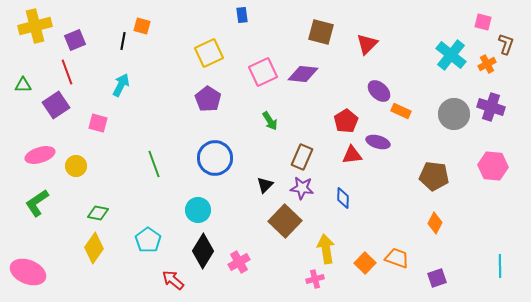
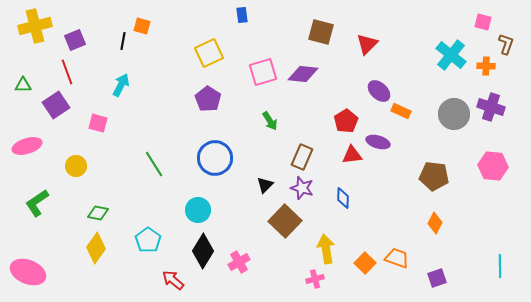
orange cross at (487, 64): moved 1 px left, 2 px down; rotated 30 degrees clockwise
pink square at (263, 72): rotated 8 degrees clockwise
pink ellipse at (40, 155): moved 13 px left, 9 px up
green line at (154, 164): rotated 12 degrees counterclockwise
purple star at (302, 188): rotated 10 degrees clockwise
yellow diamond at (94, 248): moved 2 px right
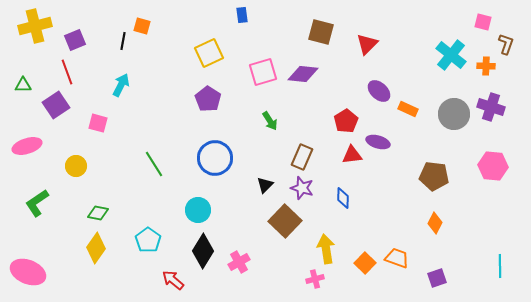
orange rectangle at (401, 111): moved 7 px right, 2 px up
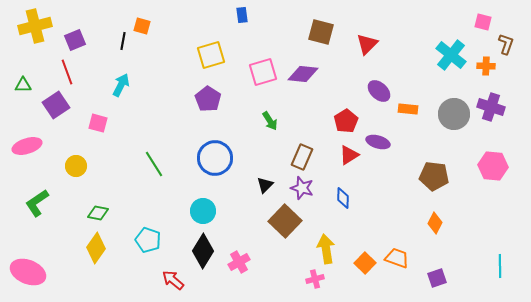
yellow square at (209, 53): moved 2 px right, 2 px down; rotated 8 degrees clockwise
orange rectangle at (408, 109): rotated 18 degrees counterclockwise
red triangle at (352, 155): moved 3 px left; rotated 25 degrees counterclockwise
cyan circle at (198, 210): moved 5 px right, 1 px down
cyan pentagon at (148, 240): rotated 15 degrees counterclockwise
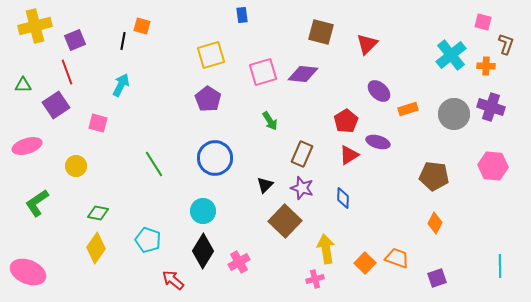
cyan cross at (451, 55): rotated 12 degrees clockwise
orange rectangle at (408, 109): rotated 24 degrees counterclockwise
brown rectangle at (302, 157): moved 3 px up
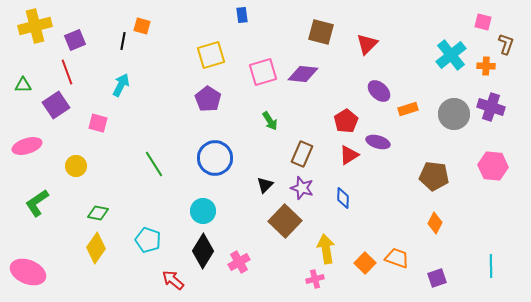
cyan line at (500, 266): moved 9 px left
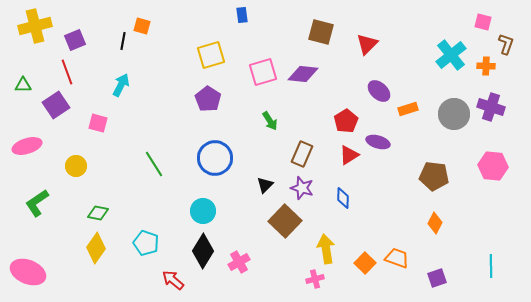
cyan pentagon at (148, 240): moved 2 px left, 3 px down
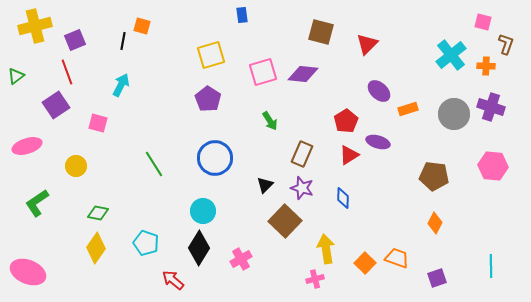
green triangle at (23, 85): moved 7 px left, 9 px up; rotated 36 degrees counterclockwise
black diamond at (203, 251): moved 4 px left, 3 px up
pink cross at (239, 262): moved 2 px right, 3 px up
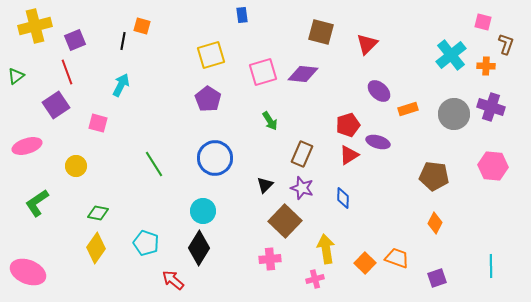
red pentagon at (346, 121): moved 2 px right, 4 px down; rotated 15 degrees clockwise
pink cross at (241, 259): moved 29 px right; rotated 25 degrees clockwise
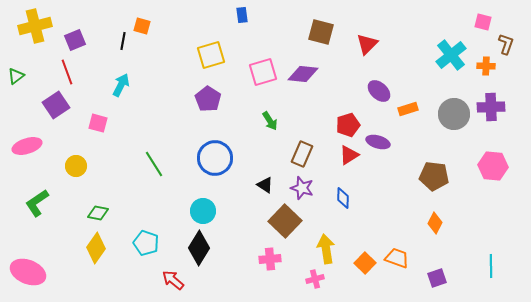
purple cross at (491, 107): rotated 20 degrees counterclockwise
black triangle at (265, 185): rotated 42 degrees counterclockwise
